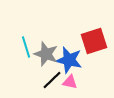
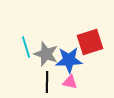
red square: moved 4 px left, 1 px down
blue star: rotated 16 degrees counterclockwise
black line: moved 5 px left, 2 px down; rotated 45 degrees counterclockwise
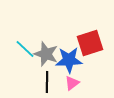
red square: moved 1 px down
cyan line: moved 1 px left, 2 px down; rotated 30 degrees counterclockwise
pink triangle: moved 2 px right, 1 px down; rotated 49 degrees counterclockwise
